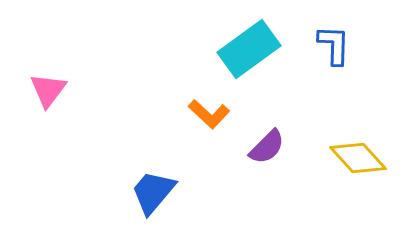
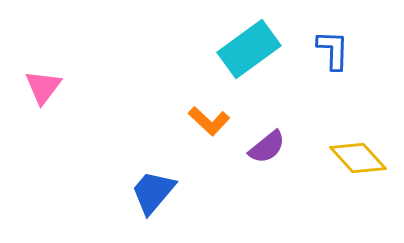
blue L-shape: moved 1 px left, 5 px down
pink triangle: moved 5 px left, 3 px up
orange L-shape: moved 7 px down
purple semicircle: rotated 6 degrees clockwise
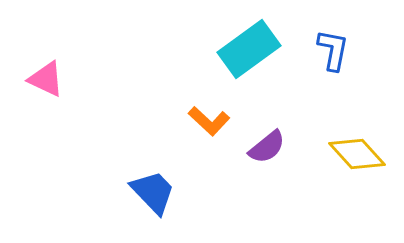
blue L-shape: rotated 9 degrees clockwise
pink triangle: moved 3 px right, 8 px up; rotated 42 degrees counterclockwise
yellow diamond: moved 1 px left, 4 px up
blue trapezoid: rotated 96 degrees clockwise
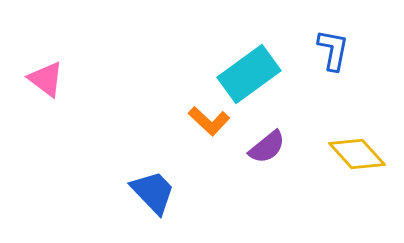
cyan rectangle: moved 25 px down
pink triangle: rotated 12 degrees clockwise
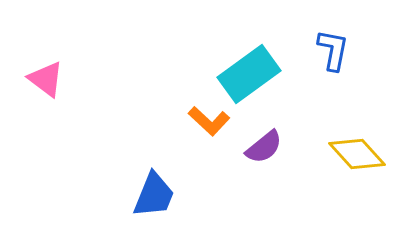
purple semicircle: moved 3 px left
blue trapezoid: moved 1 px right, 3 px down; rotated 66 degrees clockwise
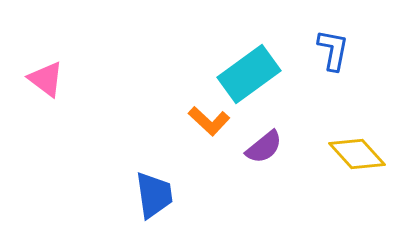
blue trapezoid: rotated 30 degrees counterclockwise
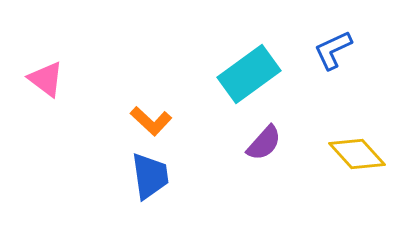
blue L-shape: rotated 126 degrees counterclockwise
orange L-shape: moved 58 px left
purple semicircle: moved 4 px up; rotated 9 degrees counterclockwise
blue trapezoid: moved 4 px left, 19 px up
